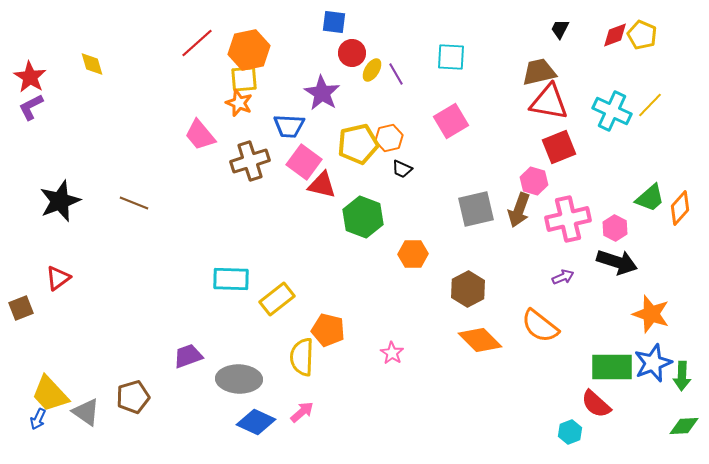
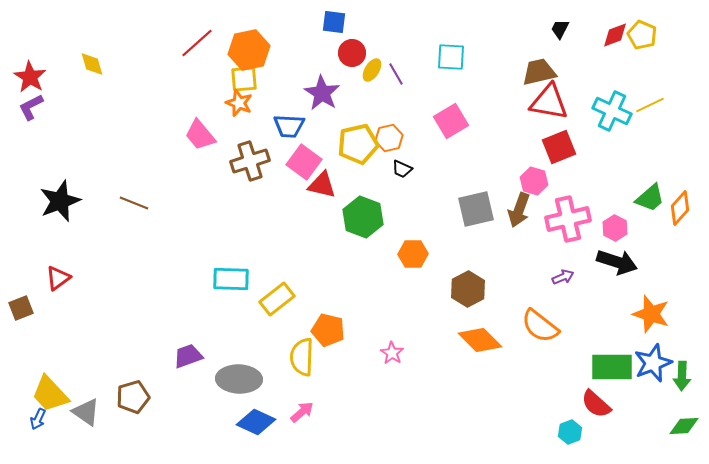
yellow line at (650, 105): rotated 20 degrees clockwise
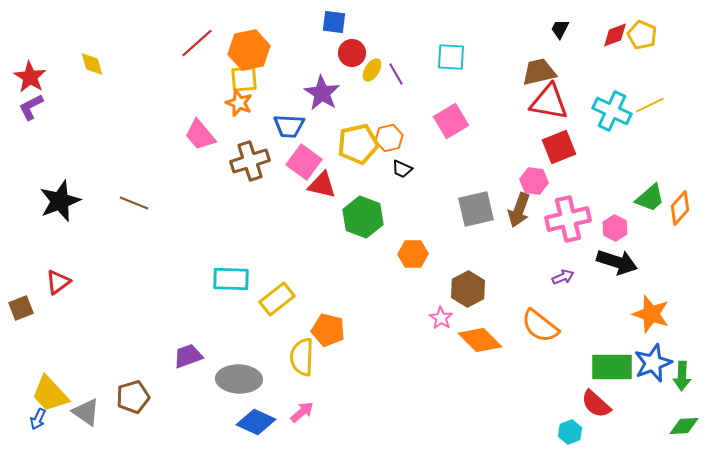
pink hexagon at (534, 181): rotated 8 degrees counterclockwise
red triangle at (58, 278): moved 4 px down
pink star at (392, 353): moved 49 px right, 35 px up
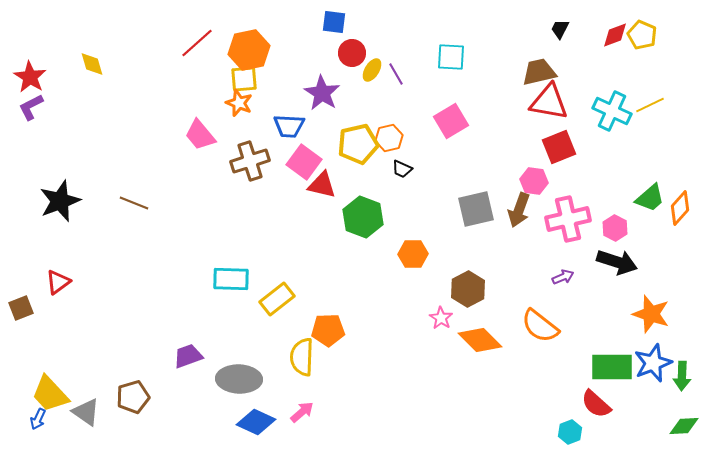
orange pentagon at (328, 330): rotated 16 degrees counterclockwise
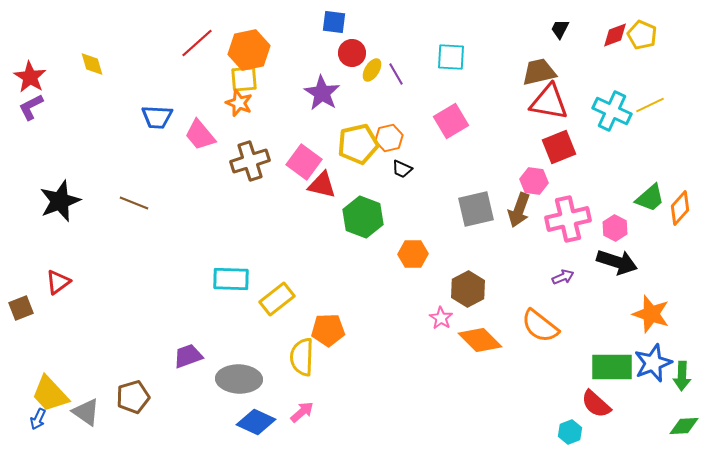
blue trapezoid at (289, 126): moved 132 px left, 9 px up
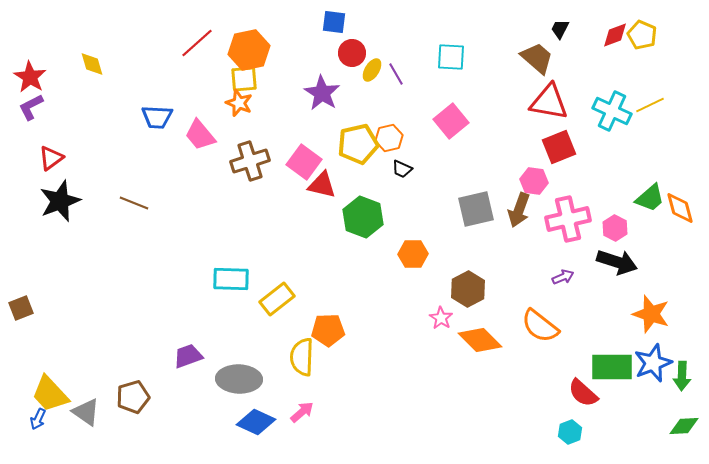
brown trapezoid at (539, 72): moved 2 px left, 14 px up; rotated 54 degrees clockwise
pink square at (451, 121): rotated 8 degrees counterclockwise
orange diamond at (680, 208): rotated 56 degrees counterclockwise
red triangle at (58, 282): moved 7 px left, 124 px up
red semicircle at (596, 404): moved 13 px left, 11 px up
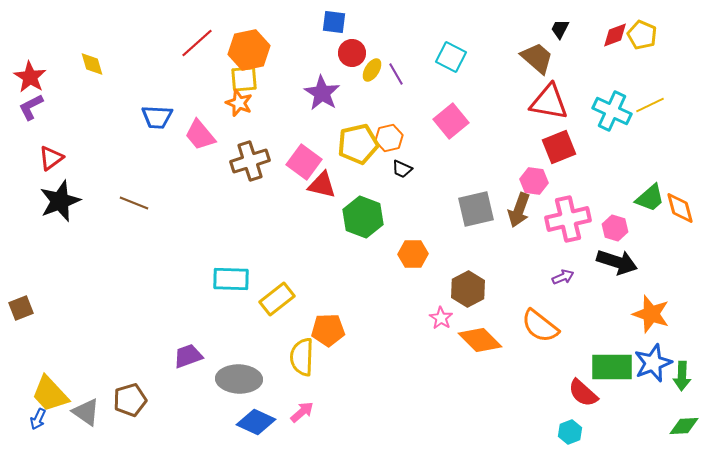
cyan square at (451, 57): rotated 24 degrees clockwise
pink hexagon at (615, 228): rotated 10 degrees counterclockwise
brown pentagon at (133, 397): moved 3 px left, 3 px down
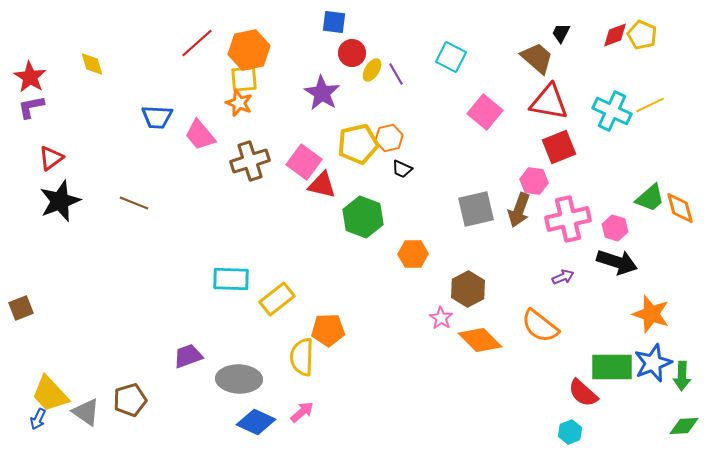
black trapezoid at (560, 29): moved 1 px right, 4 px down
purple L-shape at (31, 107): rotated 16 degrees clockwise
pink square at (451, 121): moved 34 px right, 9 px up; rotated 12 degrees counterclockwise
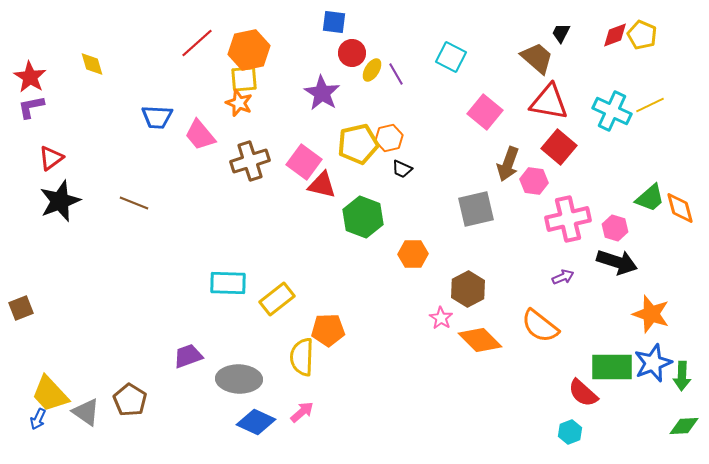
red square at (559, 147): rotated 28 degrees counterclockwise
brown arrow at (519, 210): moved 11 px left, 46 px up
cyan rectangle at (231, 279): moved 3 px left, 4 px down
brown pentagon at (130, 400): rotated 24 degrees counterclockwise
